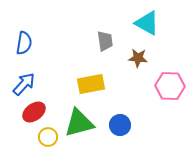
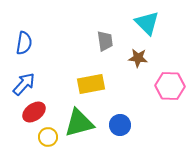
cyan triangle: rotated 16 degrees clockwise
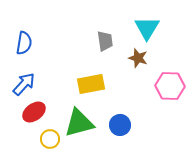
cyan triangle: moved 5 px down; rotated 16 degrees clockwise
brown star: rotated 12 degrees clockwise
yellow circle: moved 2 px right, 2 px down
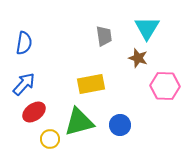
gray trapezoid: moved 1 px left, 5 px up
pink hexagon: moved 5 px left
green triangle: moved 1 px up
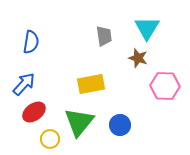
blue semicircle: moved 7 px right, 1 px up
green triangle: rotated 36 degrees counterclockwise
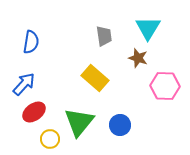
cyan triangle: moved 1 px right
yellow rectangle: moved 4 px right, 6 px up; rotated 52 degrees clockwise
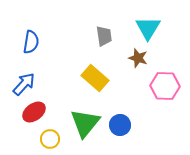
green triangle: moved 6 px right, 1 px down
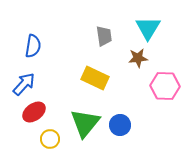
blue semicircle: moved 2 px right, 4 px down
brown star: rotated 24 degrees counterclockwise
yellow rectangle: rotated 16 degrees counterclockwise
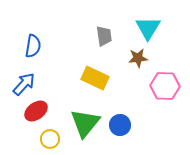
red ellipse: moved 2 px right, 1 px up
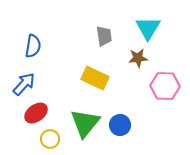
red ellipse: moved 2 px down
